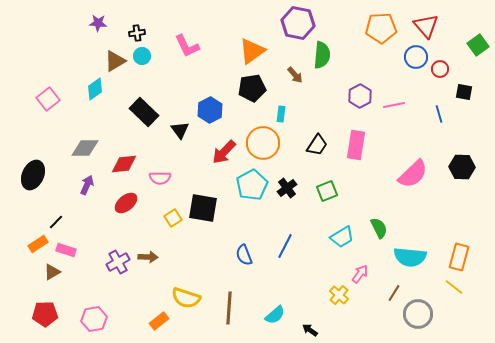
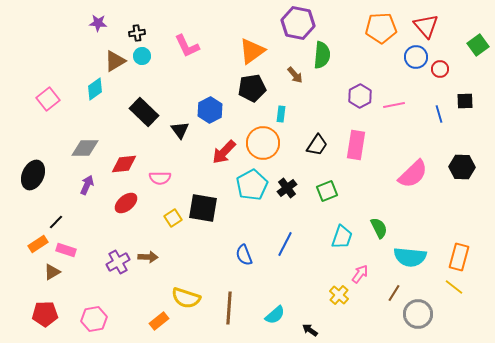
black square at (464, 92): moved 1 px right, 9 px down; rotated 12 degrees counterclockwise
cyan trapezoid at (342, 237): rotated 40 degrees counterclockwise
blue line at (285, 246): moved 2 px up
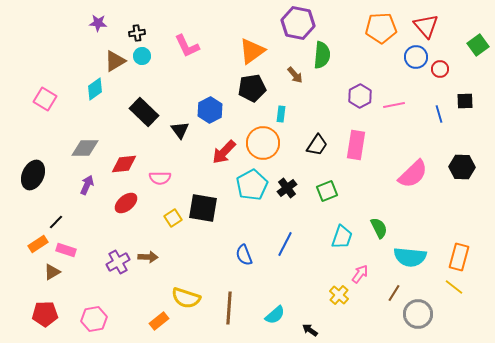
pink square at (48, 99): moved 3 px left; rotated 20 degrees counterclockwise
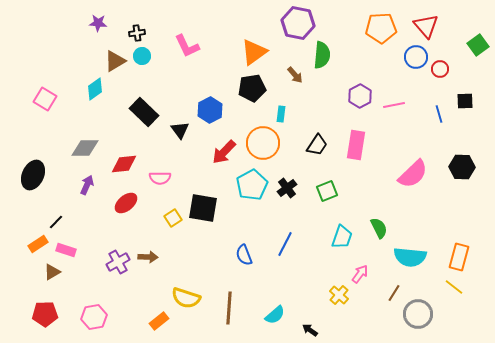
orange triangle at (252, 51): moved 2 px right, 1 px down
pink hexagon at (94, 319): moved 2 px up
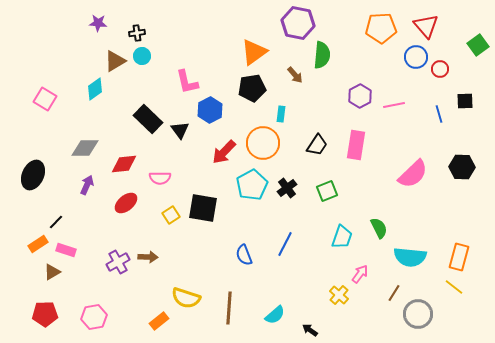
pink L-shape at (187, 46): moved 36 px down; rotated 12 degrees clockwise
black rectangle at (144, 112): moved 4 px right, 7 px down
yellow square at (173, 218): moved 2 px left, 3 px up
